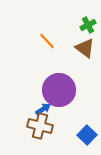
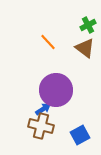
orange line: moved 1 px right, 1 px down
purple circle: moved 3 px left
brown cross: moved 1 px right
blue square: moved 7 px left; rotated 18 degrees clockwise
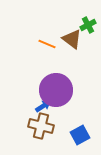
orange line: moved 1 px left, 2 px down; rotated 24 degrees counterclockwise
brown triangle: moved 13 px left, 9 px up
blue arrow: moved 3 px up
